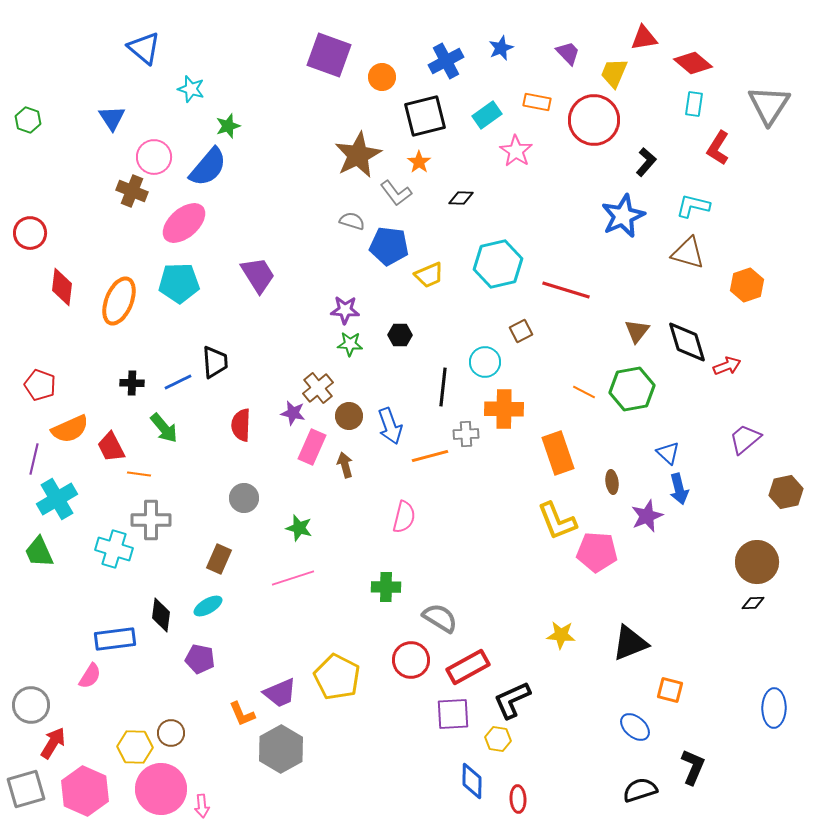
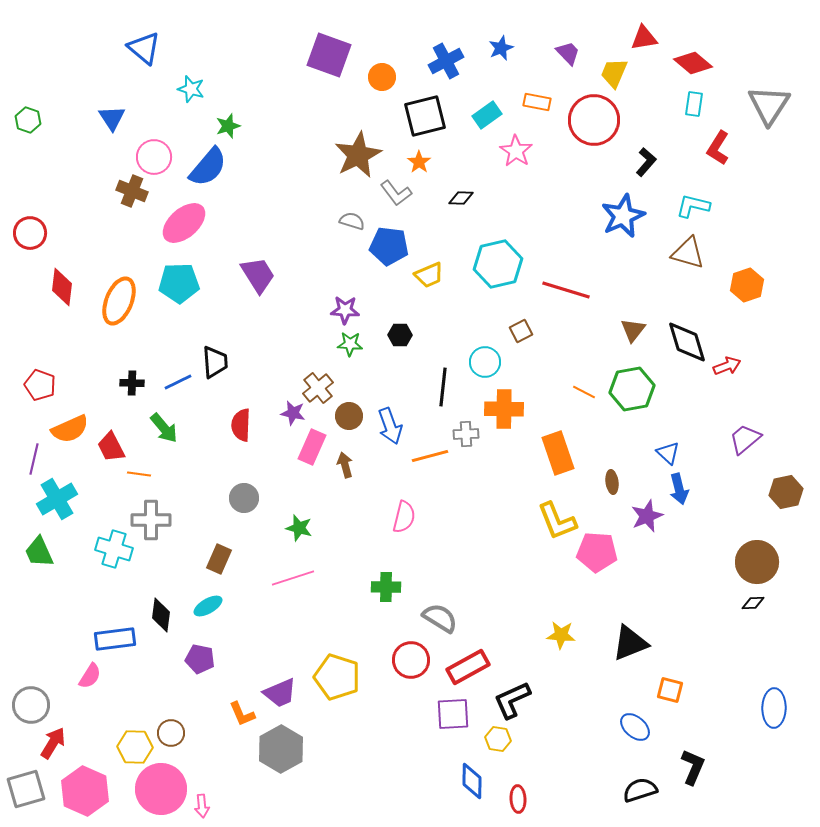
brown triangle at (637, 331): moved 4 px left, 1 px up
yellow pentagon at (337, 677): rotated 9 degrees counterclockwise
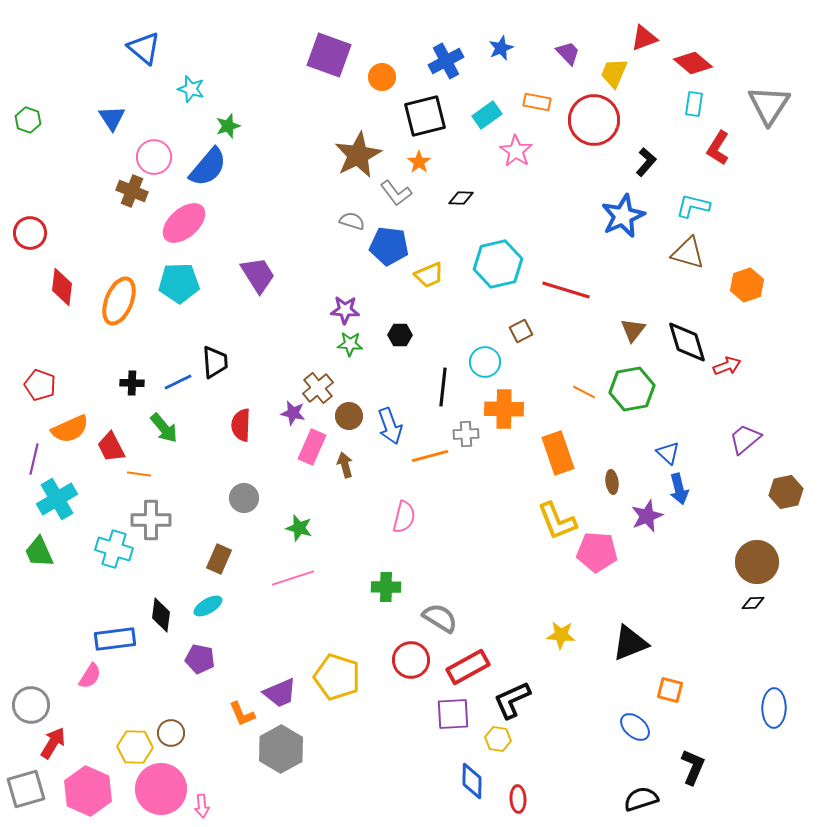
red triangle at (644, 38): rotated 12 degrees counterclockwise
black semicircle at (640, 790): moved 1 px right, 9 px down
pink hexagon at (85, 791): moved 3 px right
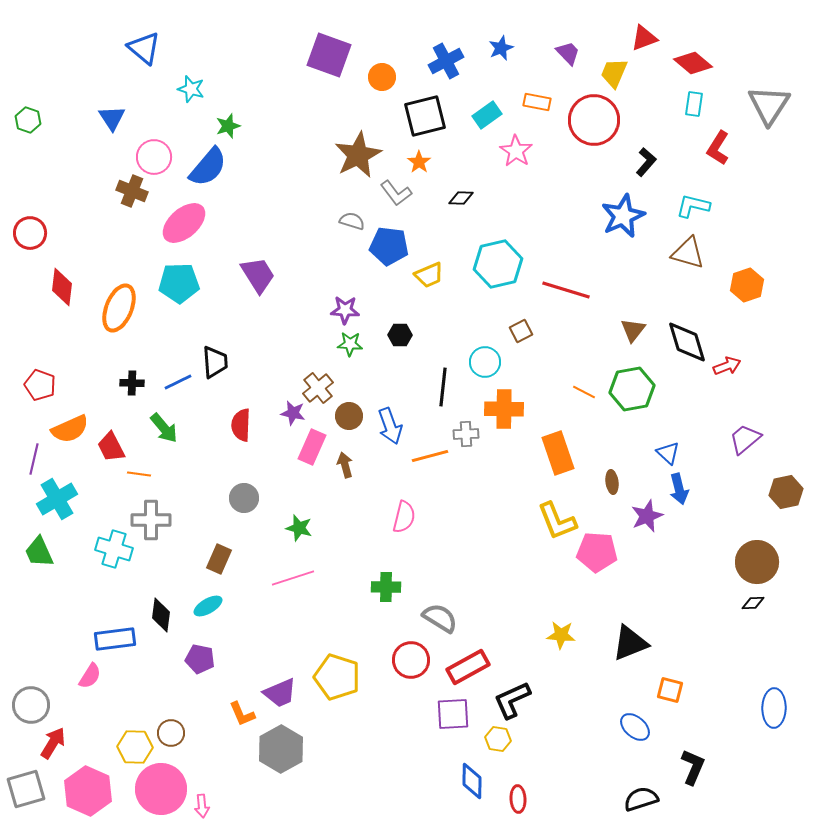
orange ellipse at (119, 301): moved 7 px down
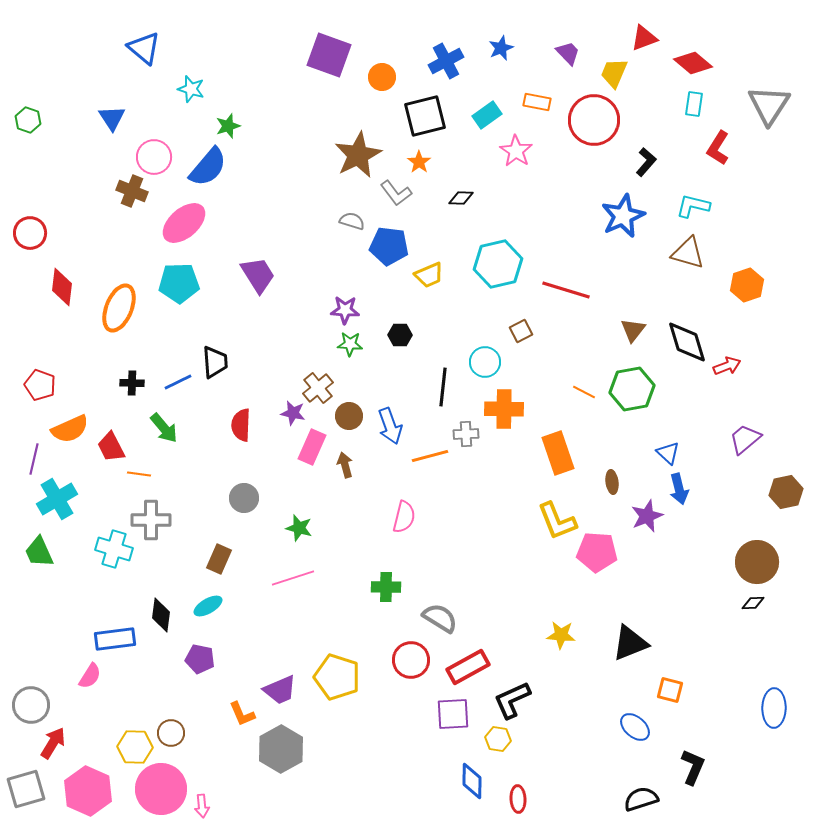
purple trapezoid at (280, 693): moved 3 px up
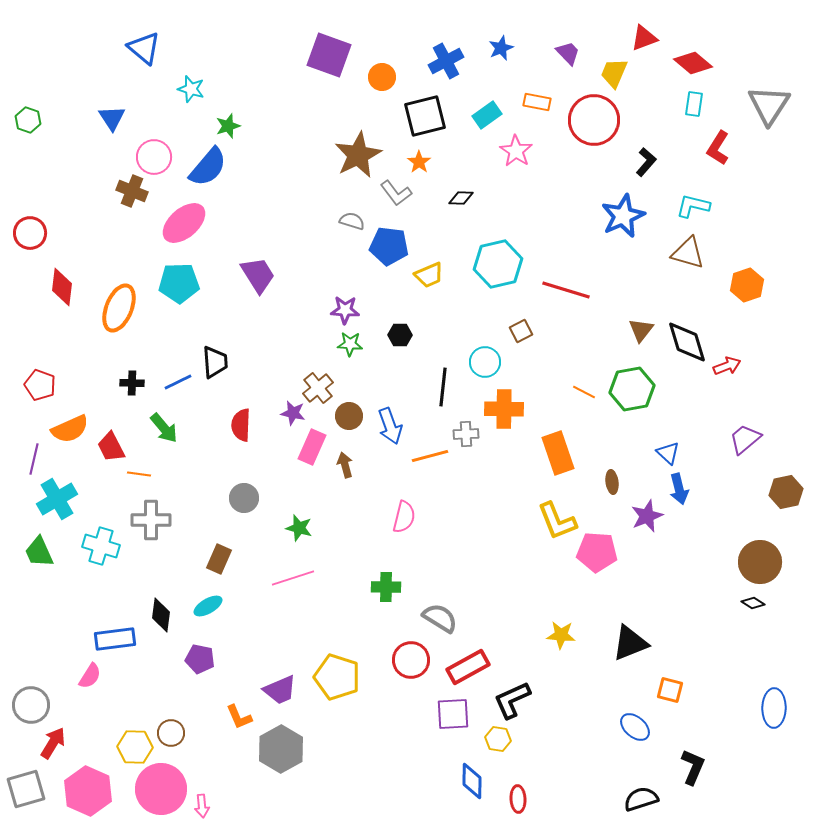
brown triangle at (633, 330): moved 8 px right
cyan cross at (114, 549): moved 13 px left, 3 px up
brown circle at (757, 562): moved 3 px right
black diamond at (753, 603): rotated 35 degrees clockwise
orange L-shape at (242, 714): moved 3 px left, 3 px down
